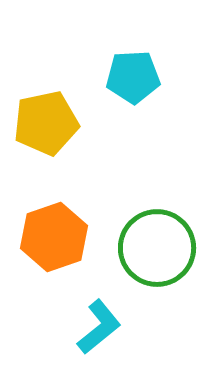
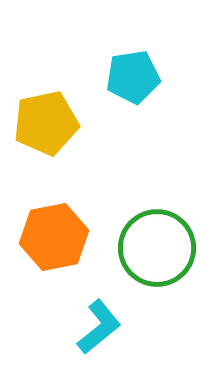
cyan pentagon: rotated 6 degrees counterclockwise
orange hexagon: rotated 8 degrees clockwise
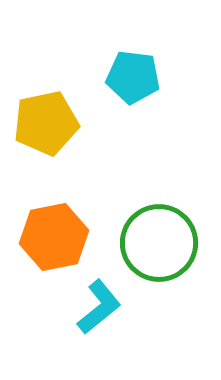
cyan pentagon: rotated 16 degrees clockwise
green circle: moved 2 px right, 5 px up
cyan L-shape: moved 20 px up
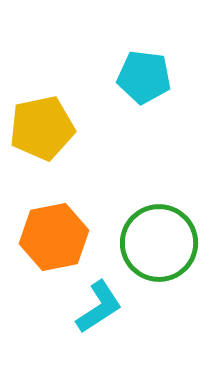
cyan pentagon: moved 11 px right
yellow pentagon: moved 4 px left, 5 px down
cyan L-shape: rotated 6 degrees clockwise
